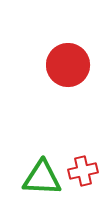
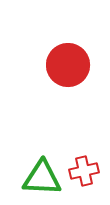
red cross: moved 1 px right
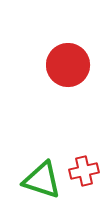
green triangle: moved 2 px down; rotated 15 degrees clockwise
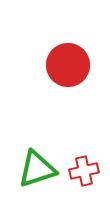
green triangle: moved 5 px left, 11 px up; rotated 36 degrees counterclockwise
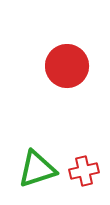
red circle: moved 1 px left, 1 px down
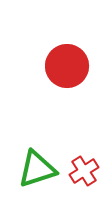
red cross: rotated 20 degrees counterclockwise
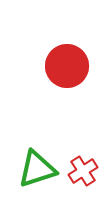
red cross: moved 1 px left
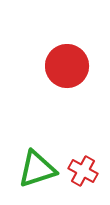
red cross: rotated 28 degrees counterclockwise
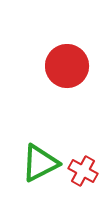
green triangle: moved 3 px right, 6 px up; rotated 9 degrees counterclockwise
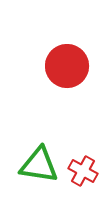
green triangle: moved 1 px left, 2 px down; rotated 36 degrees clockwise
